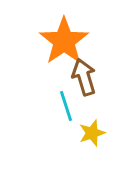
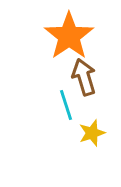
orange star: moved 5 px right, 5 px up
cyan line: moved 1 px up
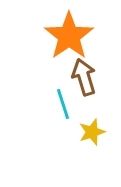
cyan line: moved 3 px left, 1 px up
yellow star: moved 1 px up
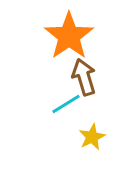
cyan line: moved 3 px right; rotated 76 degrees clockwise
yellow star: moved 5 px down; rotated 8 degrees counterclockwise
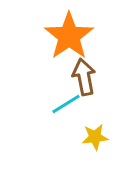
brown arrow: rotated 6 degrees clockwise
yellow star: moved 3 px right; rotated 20 degrees clockwise
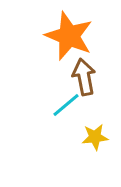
orange star: rotated 15 degrees counterclockwise
cyan line: moved 1 px down; rotated 8 degrees counterclockwise
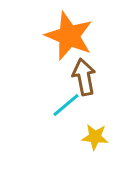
yellow star: rotated 12 degrees clockwise
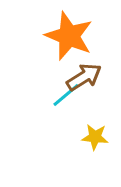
brown arrow: rotated 69 degrees clockwise
cyan line: moved 10 px up
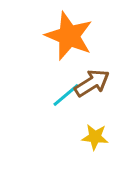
brown arrow: moved 8 px right, 6 px down
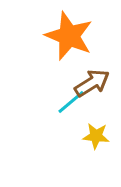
cyan line: moved 5 px right, 7 px down
yellow star: moved 1 px right, 1 px up
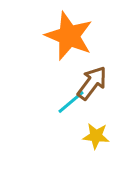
brown arrow: rotated 21 degrees counterclockwise
